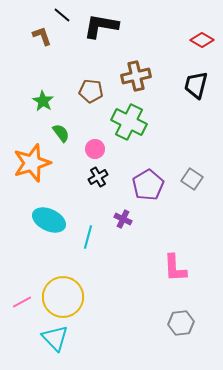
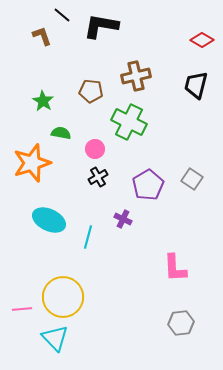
green semicircle: rotated 42 degrees counterclockwise
pink line: moved 7 px down; rotated 24 degrees clockwise
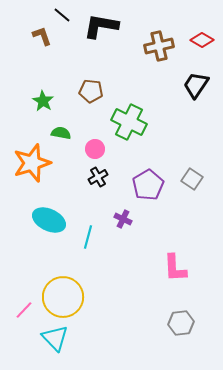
brown cross: moved 23 px right, 30 px up
black trapezoid: rotated 20 degrees clockwise
pink line: moved 2 px right, 1 px down; rotated 42 degrees counterclockwise
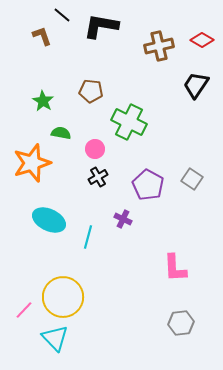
purple pentagon: rotated 12 degrees counterclockwise
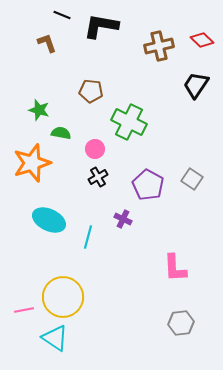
black line: rotated 18 degrees counterclockwise
brown L-shape: moved 5 px right, 7 px down
red diamond: rotated 15 degrees clockwise
green star: moved 4 px left, 9 px down; rotated 15 degrees counterclockwise
pink line: rotated 36 degrees clockwise
cyan triangle: rotated 12 degrees counterclockwise
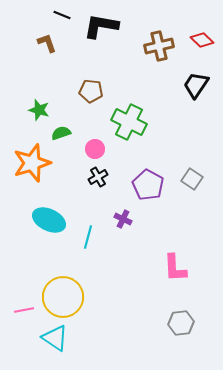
green semicircle: rotated 30 degrees counterclockwise
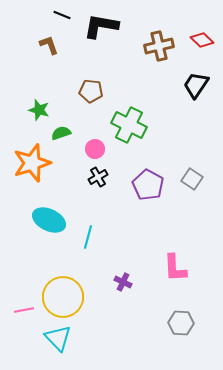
brown L-shape: moved 2 px right, 2 px down
green cross: moved 3 px down
purple cross: moved 63 px down
gray hexagon: rotated 10 degrees clockwise
cyan triangle: moved 3 px right; rotated 12 degrees clockwise
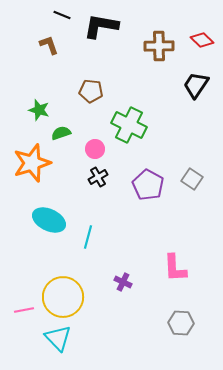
brown cross: rotated 12 degrees clockwise
